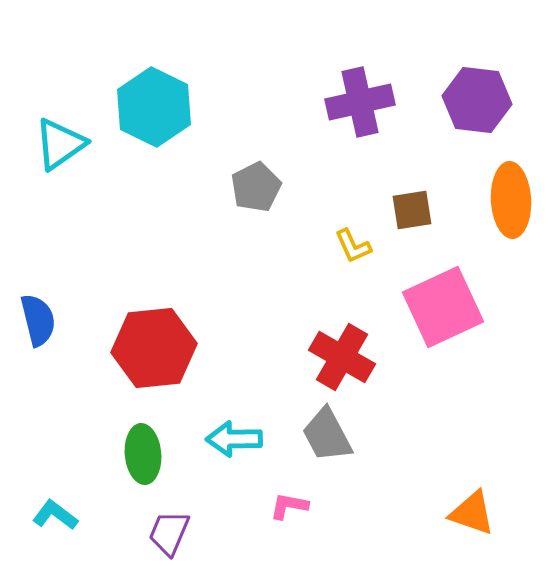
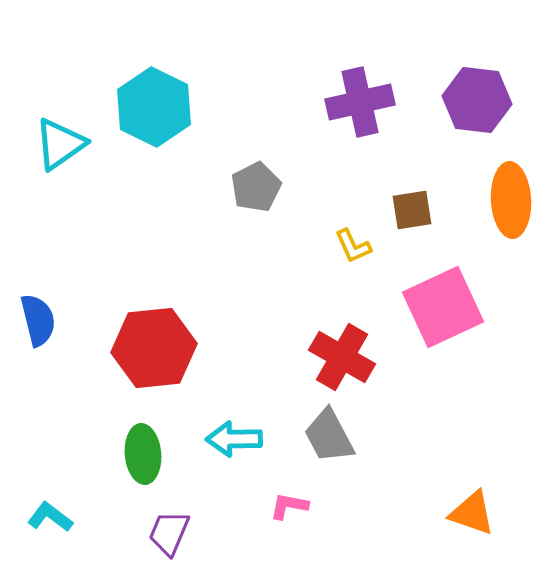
gray trapezoid: moved 2 px right, 1 px down
cyan L-shape: moved 5 px left, 2 px down
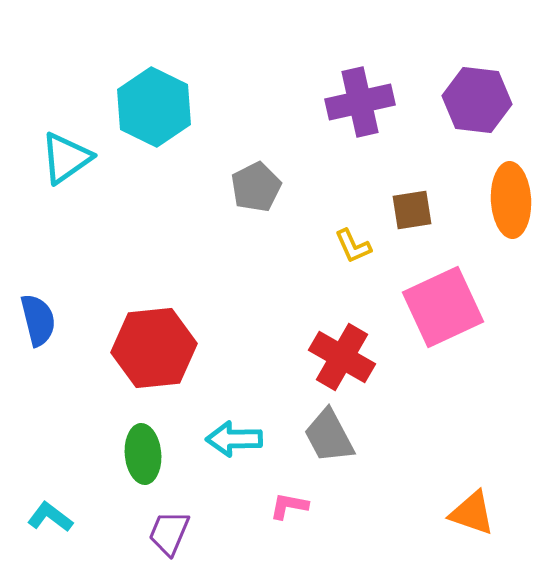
cyan triangle: moved 6 px right, 14 px down
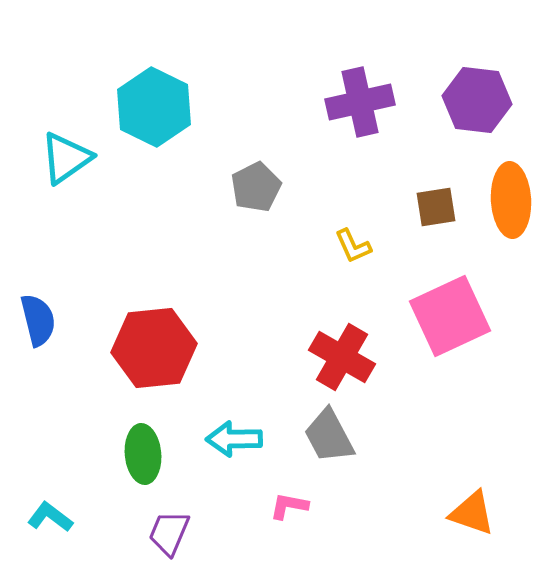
brown square: moved 24 px right, 3 px up
pink square: moved 7 px right, 9 px down
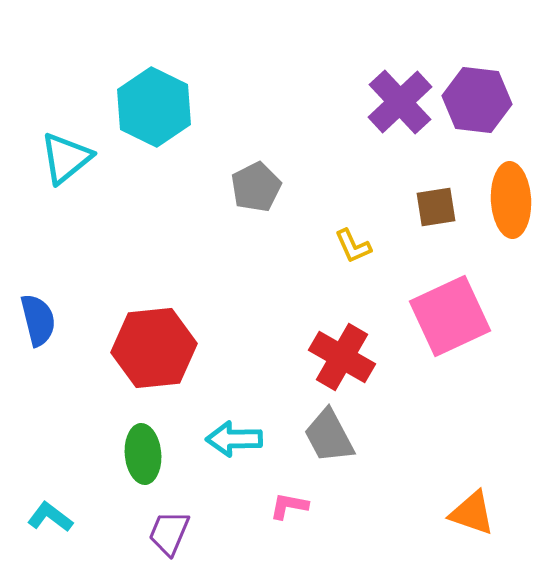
purple cross: moved 40 px right; rotated 30 degrees counterclockwise
cyan triangle: rotated 4 degrees counterclockwise
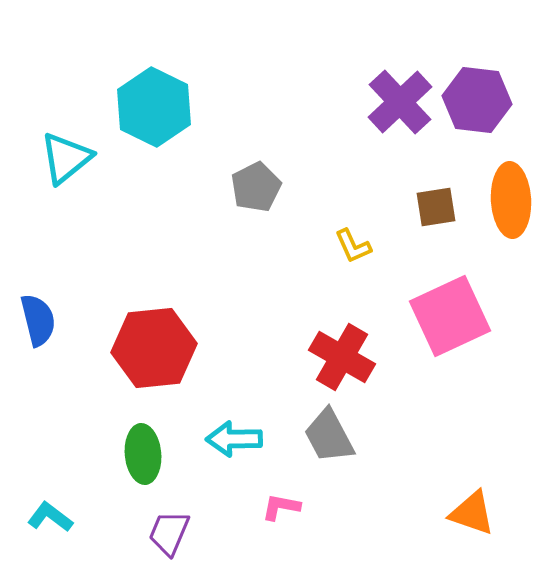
pink L-shape: moved 8 px left, 1 px down
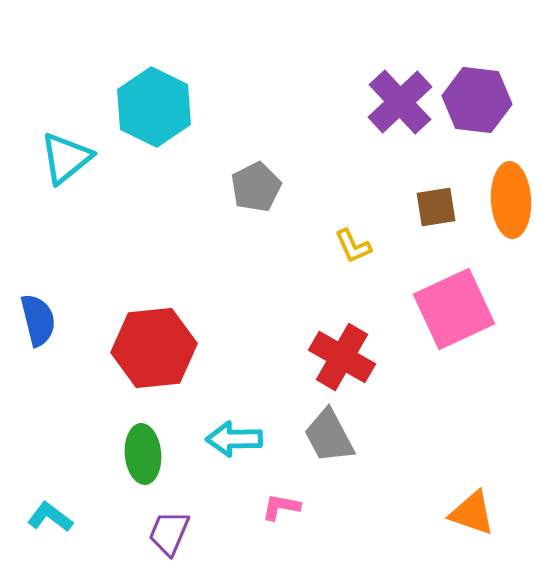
pink square: moved 4 px right, 7 px up
